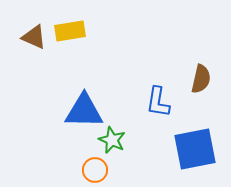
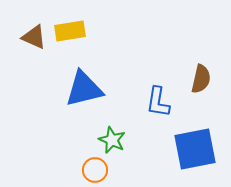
blue triangle: moved 22 px up; rotated 15 degrees counterclockwise
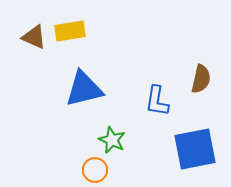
blue L-shape: moved 1 px left, 1 px up
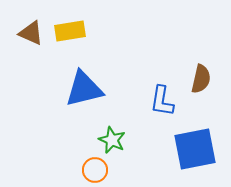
brown triangle: moved 3 px left, 4 px up
blue L-shape: moved 5 px right
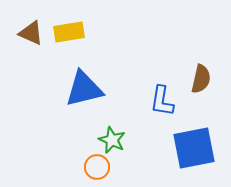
yellow rectangle: moved 1 px left, 1 px down
blue square: moved 1 px left, 1 px up
orange circle: moved 2 px right, 3 px up
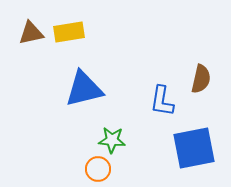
brown triangle: rotated 36 degrees counterclockwise
green star: rotated 20 degrees counterclockwise
orange circle: moved 1 px right, 2 px down
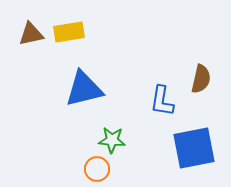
brown triangle: moved 1 px down
orange circle: moved 1 px left
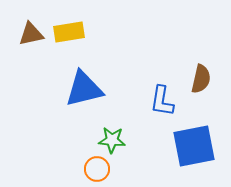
blue square: moved 2 px up
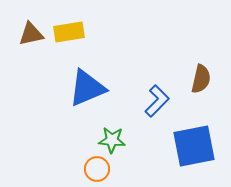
blue triangle: moved 3 px right, 1 px up; rotated 9 degrees counterclockwise
blue L-shape: moved 5 px left; rotated 144 degrees counterclockwise
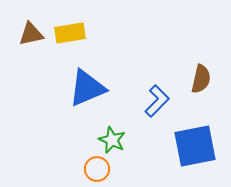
yellow rectangle: moved 1 px right, 1 px down
green star: rotated 20 degrees clockwise
blue square: moved 1 px right
